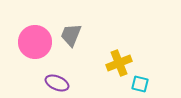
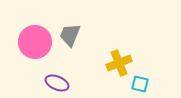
gray trapezoid: moved 1 px left
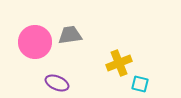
gray trapezoid: rotated 60 degrees clockwise
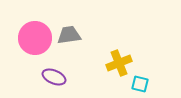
gray trapezoid: moved 1 px left
pink circle: moved 4 px up
purple ellipse: moved 3 px left, 6 px up
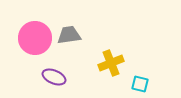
yellow cross: moved 8 px left
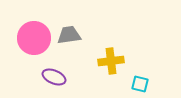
pink circle: moved 1 px left
yellow cross: moved 2 px up; rotated 15 degrees clockwise
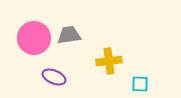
yellow cross: moved 2 px left
cyan square: rotated 12 degrees counterclockwise
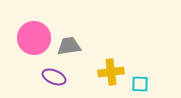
gray trapezoid: moved 11 px down
yellow cross: moved 2 px right, 11 px down
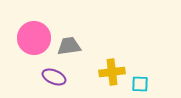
yellow cross: moved 1 px right
